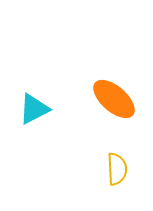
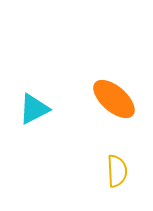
yellow semicircle: moved 2 px down
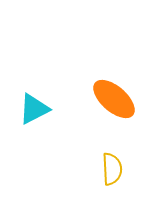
yellow semicircle: moved 5 px left, 2 px up
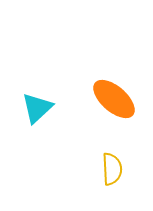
cyan triangle: moved 3 px right, 1 px up; rotated 16 degrees counterclockwise
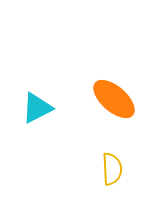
cyan triangle: rotated 16 degrees clockwise
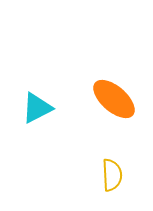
yellow semicircle: moved 6 px down
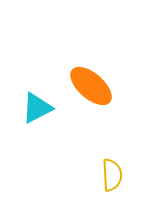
orange ellipse: moved 23 px left, 13 px up
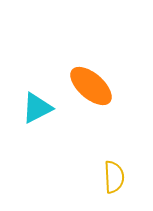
yellow semicircle: moved 2 px right, 2 px down
